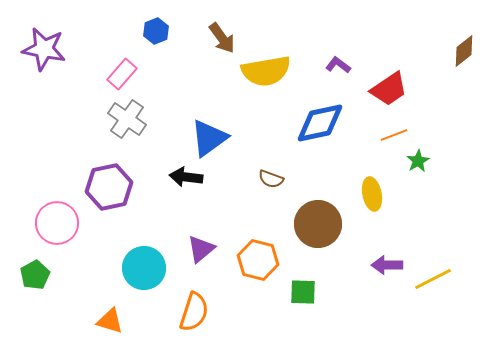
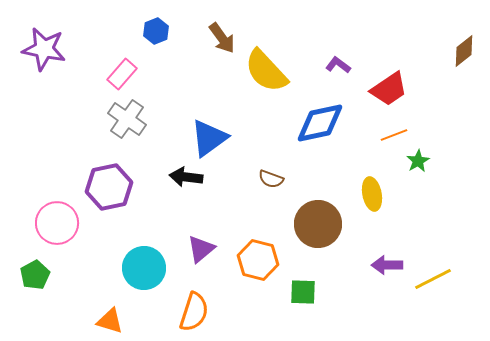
yellow semicircle: rotated 57 degrees clockwise
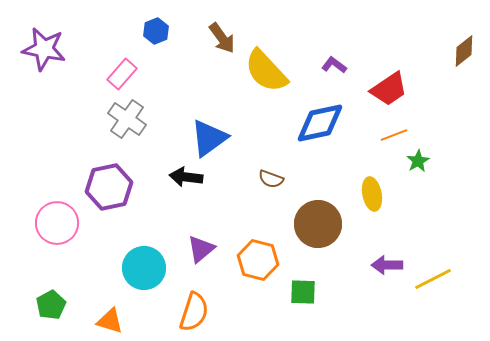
purple L-shape: moved 4 px left
green pentagon: moved 16 px right, 30 px down
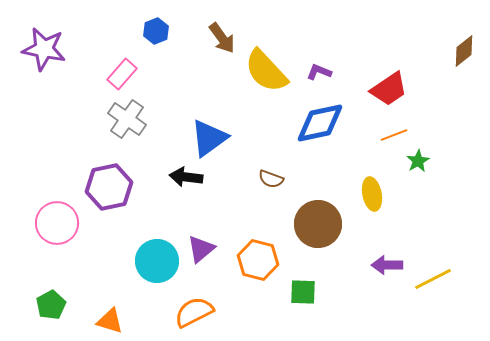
purple L-shape: moved 15 px left, 7 px down; rotated 15 degrees counterclockwise
cyan circle: moved 13 px right, 7 px up
orange semicircle: rotated 135 degrees counterclockwise
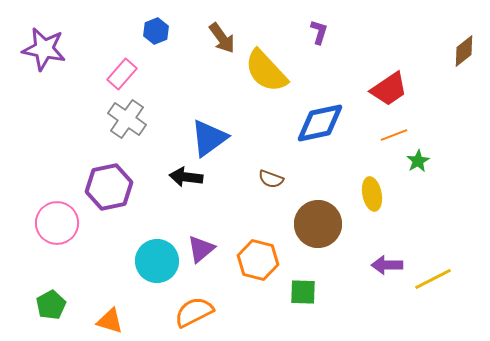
purple L-shape: moved 40 px up; rotated 85 degrees clockwise
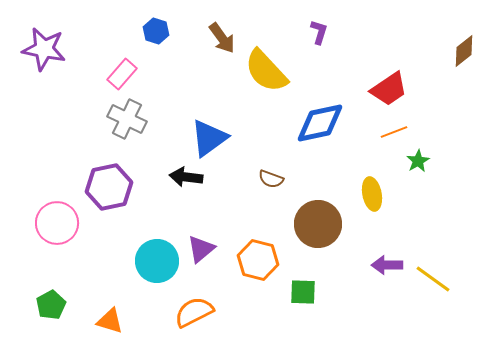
blue hexagon: rotated 20 degrees counterclockwise
gray cross: rotated 9 degrees counterclockwise
orange line: moved 3 px up
yellow line: rotated 63 degrees clockwise
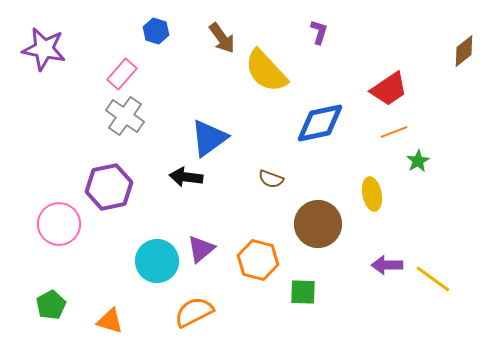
gray cross: moved 2 px left, 3 px up; rotated 9 degrees clockwise
pink circle: moved 2 px right, 1 px down
